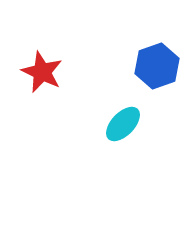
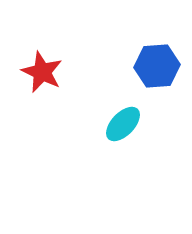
blue hexagon: rotated 15 degrees clockwise
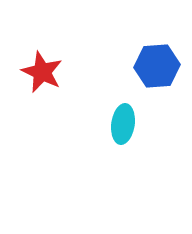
cyan ellipse: rotated 36 degrees counterclockwise
